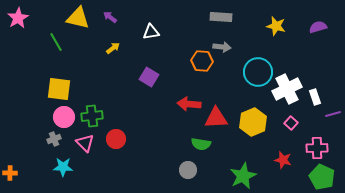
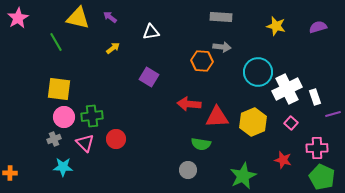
red triangle: moved 1 px right, 1 px up
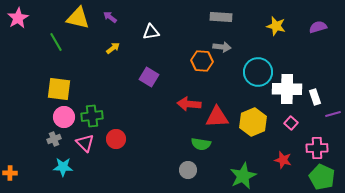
white cross: rotated 28 degrees clockwise
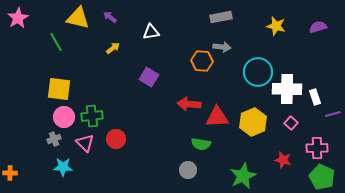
gray rectangle: rotated 15 degrees counterclockwise
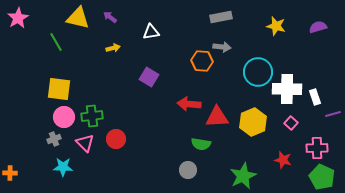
yellow arrow: rotated 24 degrees clockwise
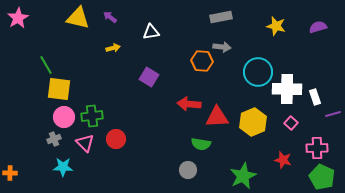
green line: moved 10 px left, 23 px down
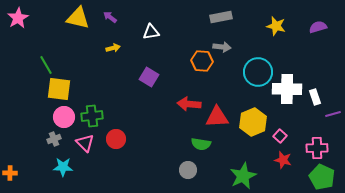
pink square: moved 11 px left, 13 px down
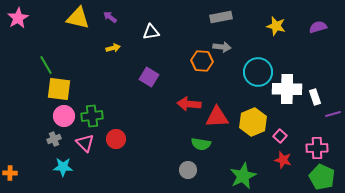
pink circle: moved 1 px up
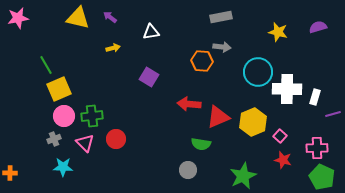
pink star: rotated 20 degrees clockwise
yellow star: moved 2 px right, 6 px down
yellow square: rotated 30 degrees counterclockwise
white rectangle: rotated 35 degrees clockwise
red triangle: moved 1 px right; rotated 20 degrees counterclockwise
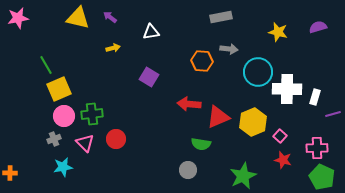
gray arrow: moved 7 px right, 2 px down
green cross: moved 2 px up
cyan star: rotated 12 degrees counterclockwise
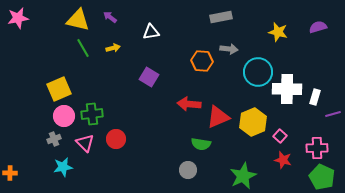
yellow triangle: moved 2 px down
green line: moved 37 px right, 17 px up
